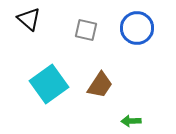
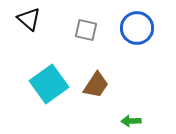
brown trapezoid: moved 4 px left
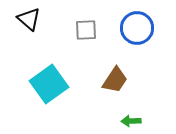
gray square: rotated 15 degrees counterclockwise
brown trapezoid: moved 19 px right, 5 px up
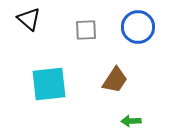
blue circle: moved 1 px right, 1 px up
cyan square: rotated 30 degrees clockwise
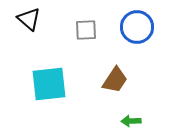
blue circle: moved 1 px left
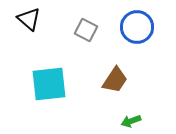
gray square: rotated 30 degrees clockwise
green arrow: rotated 18 degrees counterclockwise
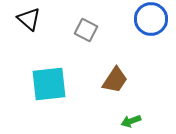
blue circle: moved 14 px right, 8 px up
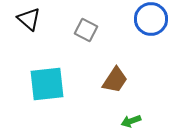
cyan square: moved 2 px left
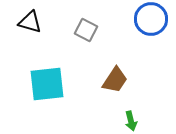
black triangle: moved 1 px right, 3 px down; rotated 25 degrees counterclockwise
green arrow: rotated 84 degrees counterclockwise
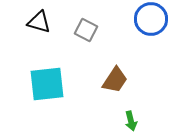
black triangle: moved 9 px right
